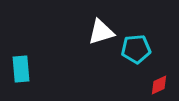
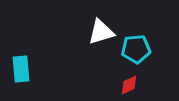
red diamond: moved 30 px left
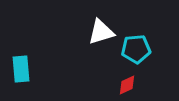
red diamond: moved 2 px left
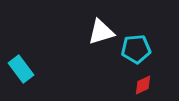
cyan rectangle: rotated 32 degrees counterclockwise
red diamond: moved 16 px right
